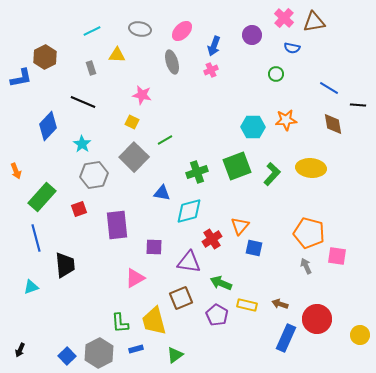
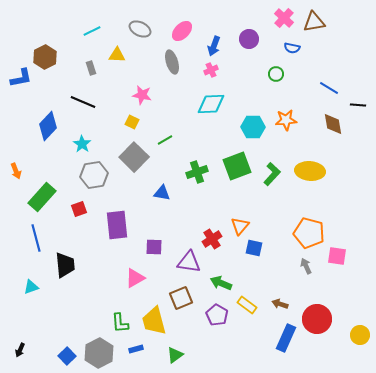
gray ellipse at (140, 29): rotated 15 degrees clockwise
purple circle at (252, 35): moved 3 px left, 4 px down
yellow ellipse at (311, 168): moved 1 px left, 3 px down
cyan diamond at (189, 211): moved 22 px right, 107 px up; rotated 12 degrees clockwise
yellow rectangle at (247, 305): rotated 24 degrees clockwise
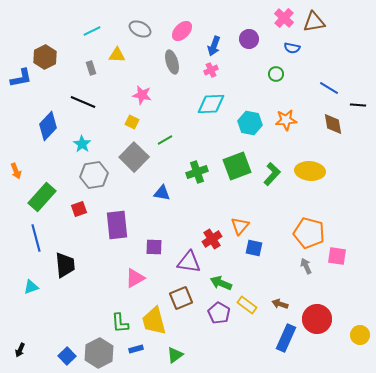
cyan hexagon at (253, 127): moved 3 px left, 4 px up; rotated 10 degrees clockwise
purple pentagon at (217, 315): moved 2 px right, 2 px up
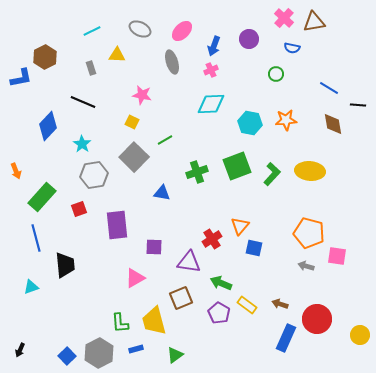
gray arrow at (306, 266): rotated 49 degrees counterclockwise
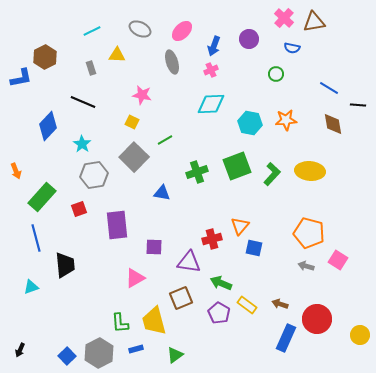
red cross at (212, 239): rotated 18 degrees clockwise
pink square at (337, 256): moved 1 px right, 4 px down; rotated 24 degrees clockwise
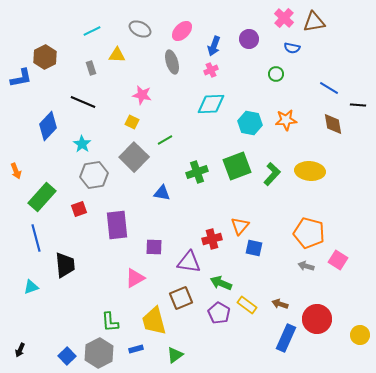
green L-shape at (120, 323): moved 10 px left, 1 px up
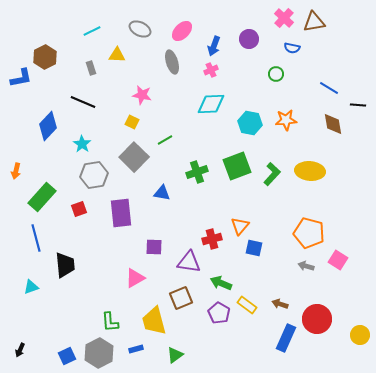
orange arrow at (16, 171): rotated 35 degrees clockwise
purple rectangle at (117, 225): moved 4 px right, 12 px up
blue square at (67, 356): rotated 18 degrees clockwise
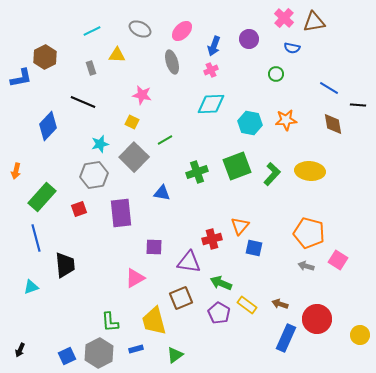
cyan star at (82, 144): moved 18 px right; rotated 24 degrees clockwise
